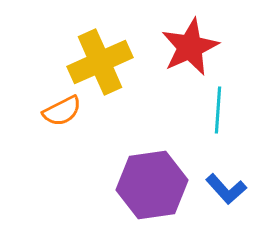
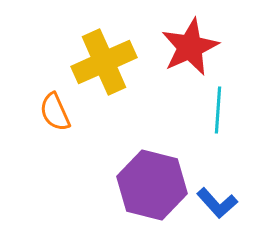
yellow cross: moved 4 px right
orange semicircle: moved 7 px left, 1 px down; rotated 93 degrees clockwise
purple hexagon: rotated 22 degrees clockwise
blue L-shape: moved 9 px left, 14 px down
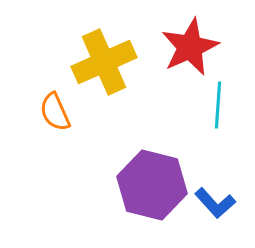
cyan line: moved 5 px up
blue L-shape: moved 2 px left
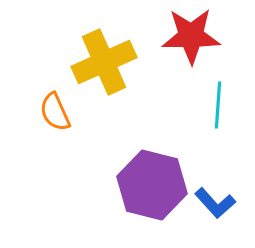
red star: moved 1 px right, 11 px up; rotated 24 degrees clockwise
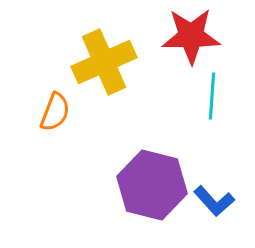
cyan line: moved 6 px left, 9 px up
orange semicircle: rotated 135 degrees counterclockwise
blue L-shape: moved 1 px left, 2 px up
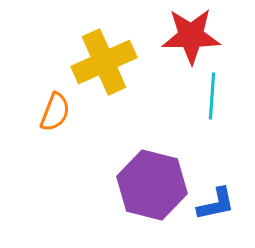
blue L-shape: moved 2 px right, 3 px down; rotated 60 degrees counterclockwise
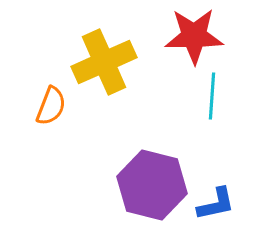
red star: moved 3 px right
orange semicircle: moved 4 px left, 6 px up
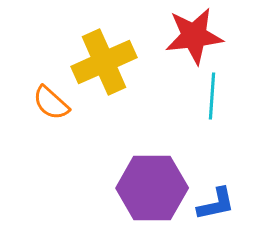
red star: rotated 6 degrees counterclockwise
orange semicircle: moved 3 px up; rotated 111 degrees clockwise
purple hexagon: moved 3 px down; rotated 14 degrees counterclockwise
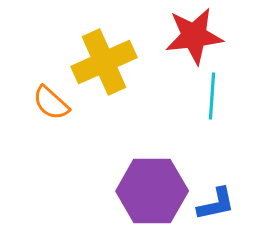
purple hexagon: moved 3 px down
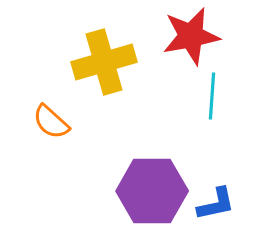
red star: moved 3 px left; rotated 4 degrees counterclockwise
yellow cross: rotated 8 degrees clockwise
orange semicircle: moved 19 px down
